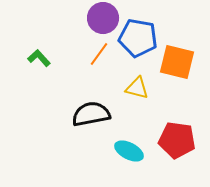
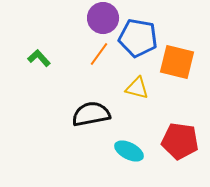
red pentagon: moved 3 px right, 1 px down
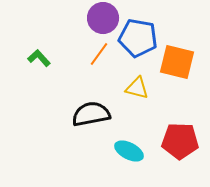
red pentagon: rotated 6 degrees counterclockwise
